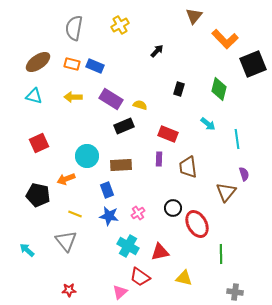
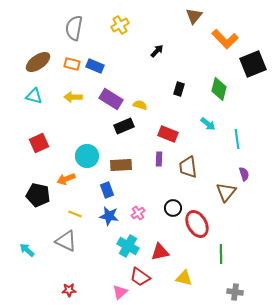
gray triangle at (66, 241): rotated 25 degrees counterclockwise
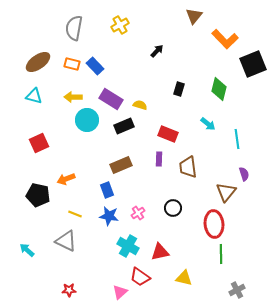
blue rectangle at (95, 66): rotated 24 degrees clockwise
cyan circle at (87, 156): moved 36 px up
brown rectangle at (121, 165): rotated 20 degrees counterclockwise
red ellipse at (197, 224): moved 17 px right; rotated 24 degrees clockwise
gray cross at (235, 292): moved 2 px right, 2 px up; rotated 35 degrees counterclockwise
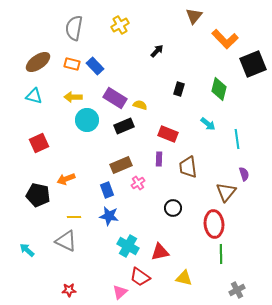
purple rectangle at (111, 99): moved 4 px right, 1 px up
pink cross at (138, 213): moved 30 px up
yellow line at (75, 214): moved 1 px left, 3 px down; rotated 24 degrees counterclockwise
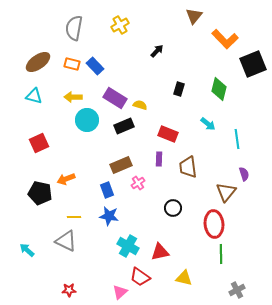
black pentagon at (38, 195): moved 2 px right, 2 px up
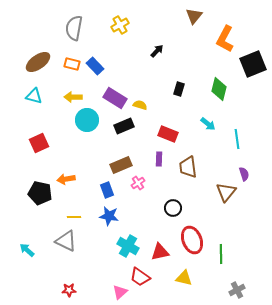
orange L-shape at (225, 39): rotated 72 degrees clockwise
orange arrow at (66, 179): rotated 12 degrees clockwise
red ellipse at (214, 224): moved 22 px left, 16 px down; rotated 16 degrees counterclockwise
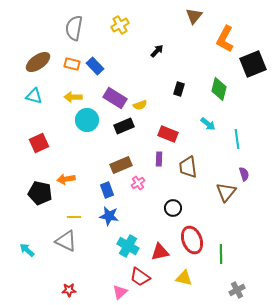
yellow semicircle at (140, 105): rotated 144 degrees clockwise
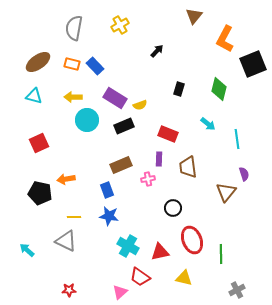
pink cross at (138, 183): moved 10 px right, 4 px up; rotated 24 degrees clockwise
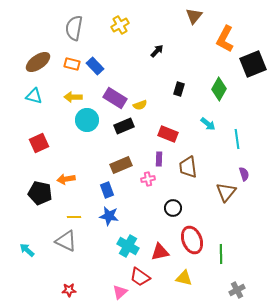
green diamond at (219, 89): rotated 15 degrees clockwise
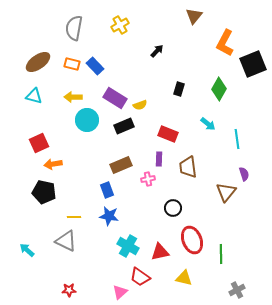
orange L-shape at (225, 39): moved 4 px down
orange arrow at (66, 179): moved 13 px left, 15 px up
black pentagon at (40, 193): moved 4 px right, 1 px up
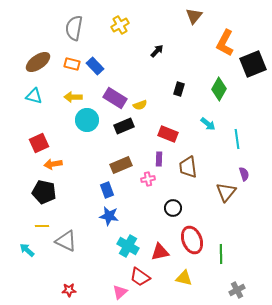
yellow line at (74, 217): moved 32 px left, 9 px down
